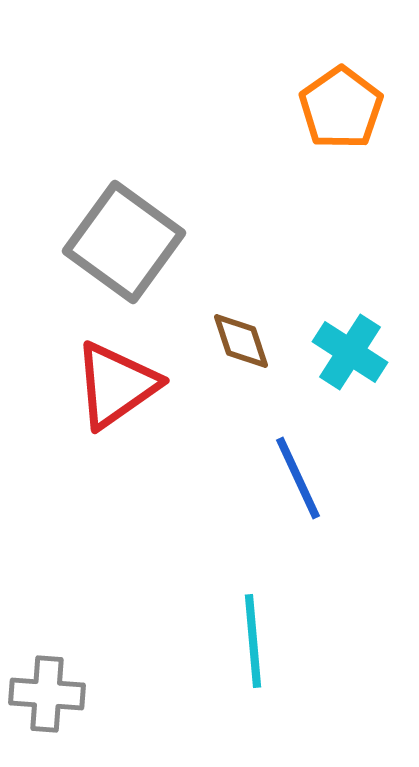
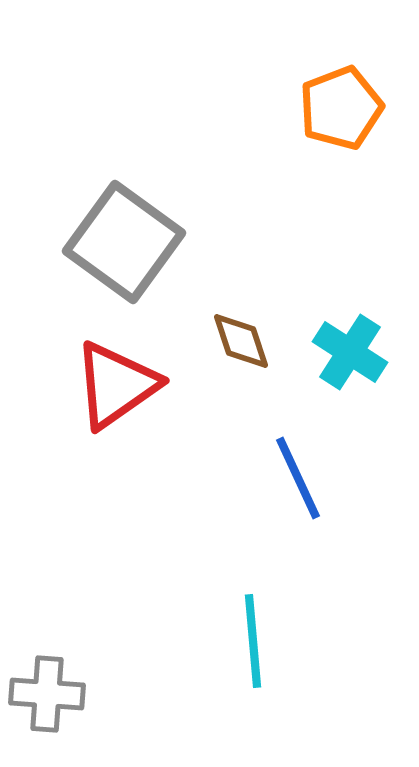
orange pentagon: rotated 14 degrees clockwise
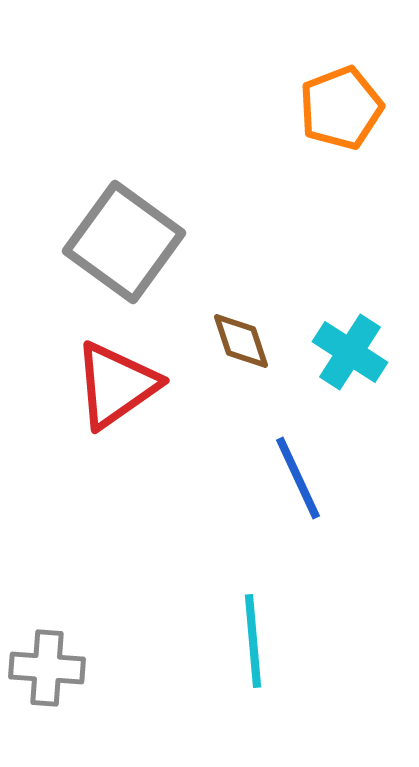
gray cross: moved 26 px up
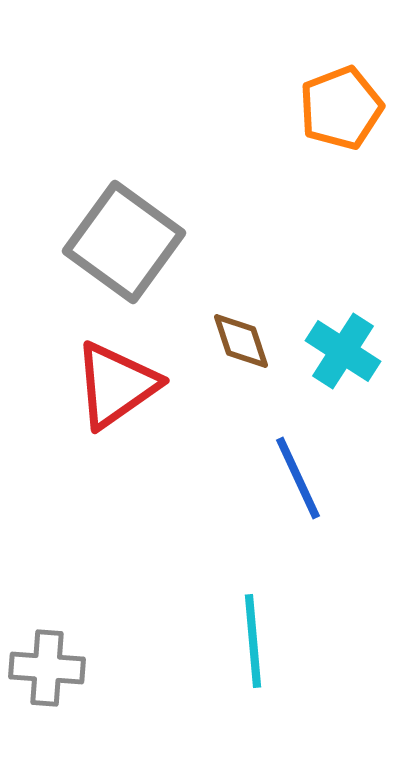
cyan cross: moved 7 px left, 1 px up
